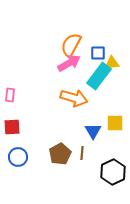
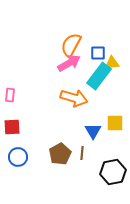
black hexagon: rotated 15 degrees clockwise
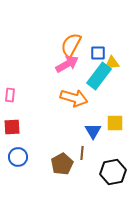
pink arrow: moved 2 px left, 1 px down
brown pentagon: moved 2 px right, 10 px down
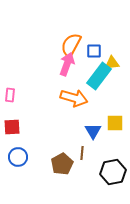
blue square: moved 4 px left, 2 px up
pink arrow: rotated 40 degrees counterclockwise
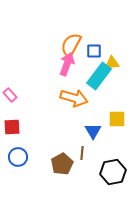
pink rectangle: rotated 48 degrees counterclockwise
yellow square: moved 2 px right, 4 px up
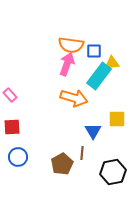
orange semicircle: rotated 110 degrees counterclockwise
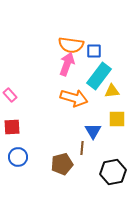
yellow triangle: moved 28 px down
brown line: moved 5 px up
brown pentagon: rotated 15 degrees clockwise
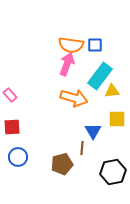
blue square: moved 1 px right, 6 px up
cyan rectangle: moved 1 px right
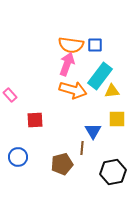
orange arrow: moved 1 px left, 8 px up
red square: moved 23 px right, 7 px up
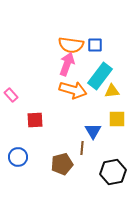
pink rectangle: moved 1 px right
